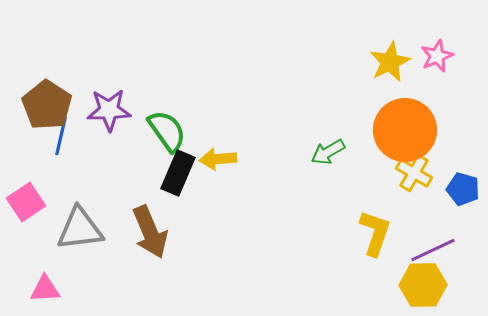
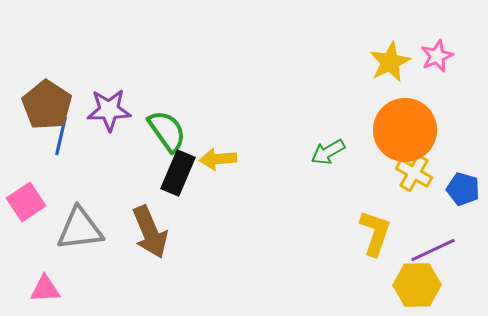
yellow hexagon: moved 6 px left
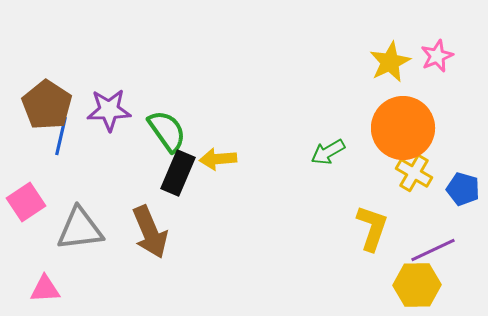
orange circle: moved 2 px left, 2 px up
yellow L-shape: moved 3 px left, 5 px up
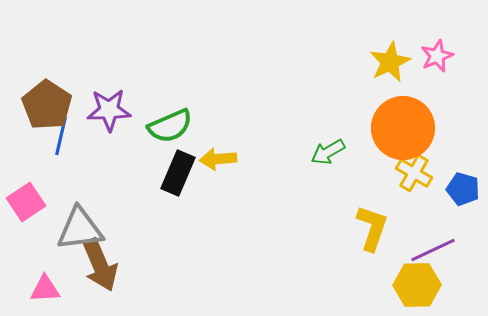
green semicircle: moved 3 px right, 5 px up; rotated 102 degrees clockwise
brown arrow: moved 50 px left, 33 px down
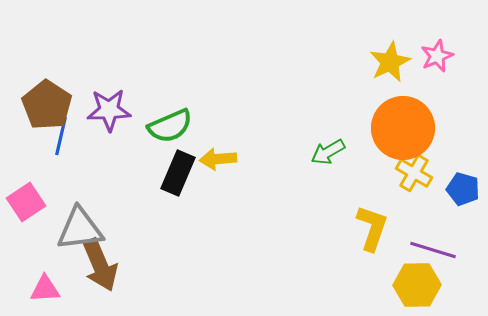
purple line: rotated 42 degrees clockwise
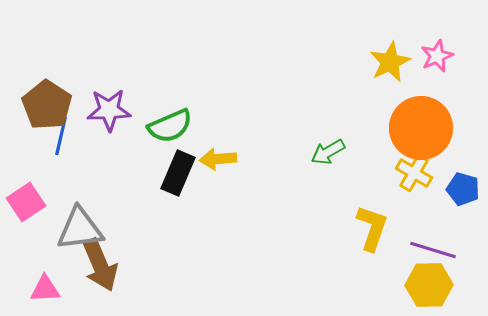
orange circle: moved 18 px right
yellow hexagon: moved 12 px right
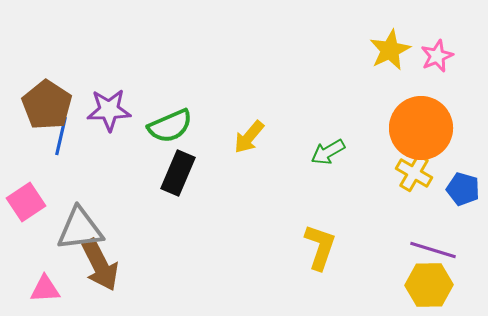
yellow star: moved 12 px up
yellow arrow: moved 31 px right, 22 px up; rotated 45 degrees counterclockwise
yellow L-shape: moved 52 px left, 19 px down
brown arrow: rotated 4 degrees counterclockwise
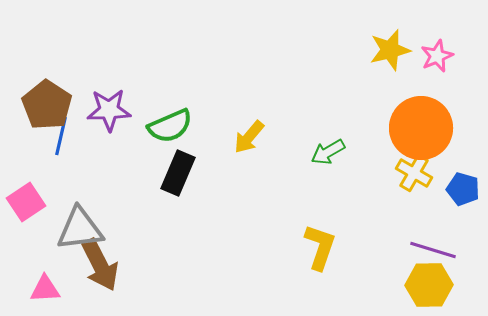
yellow star: rotated 12 degrees clockwise
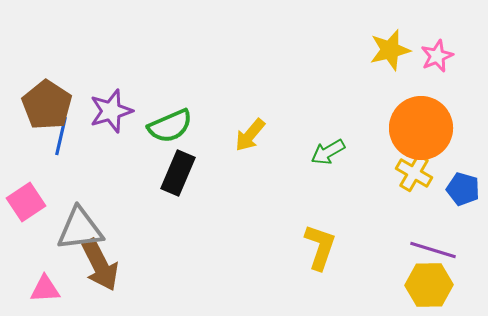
purple star: moved 2 px right, 1 px down; rotated 15 degrees counterclockwise
yellow arrow: moved 1 px right, 2 px up
